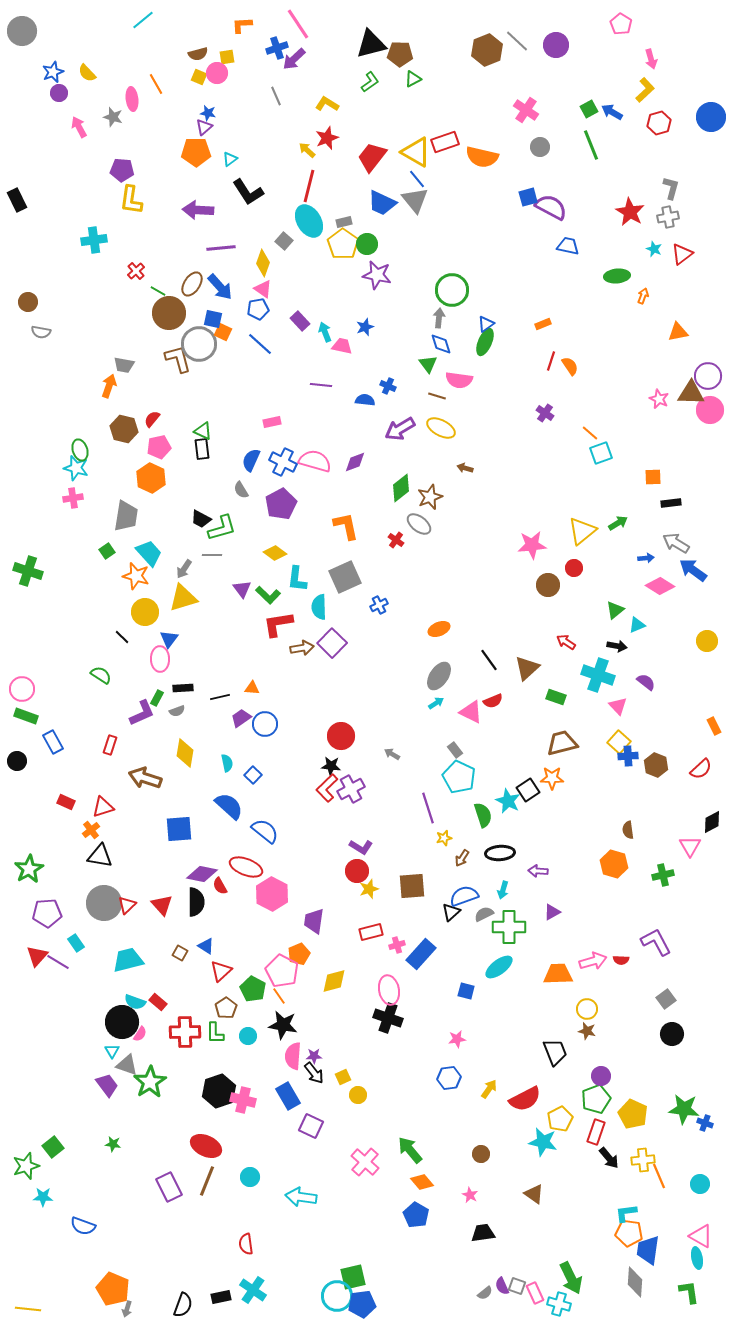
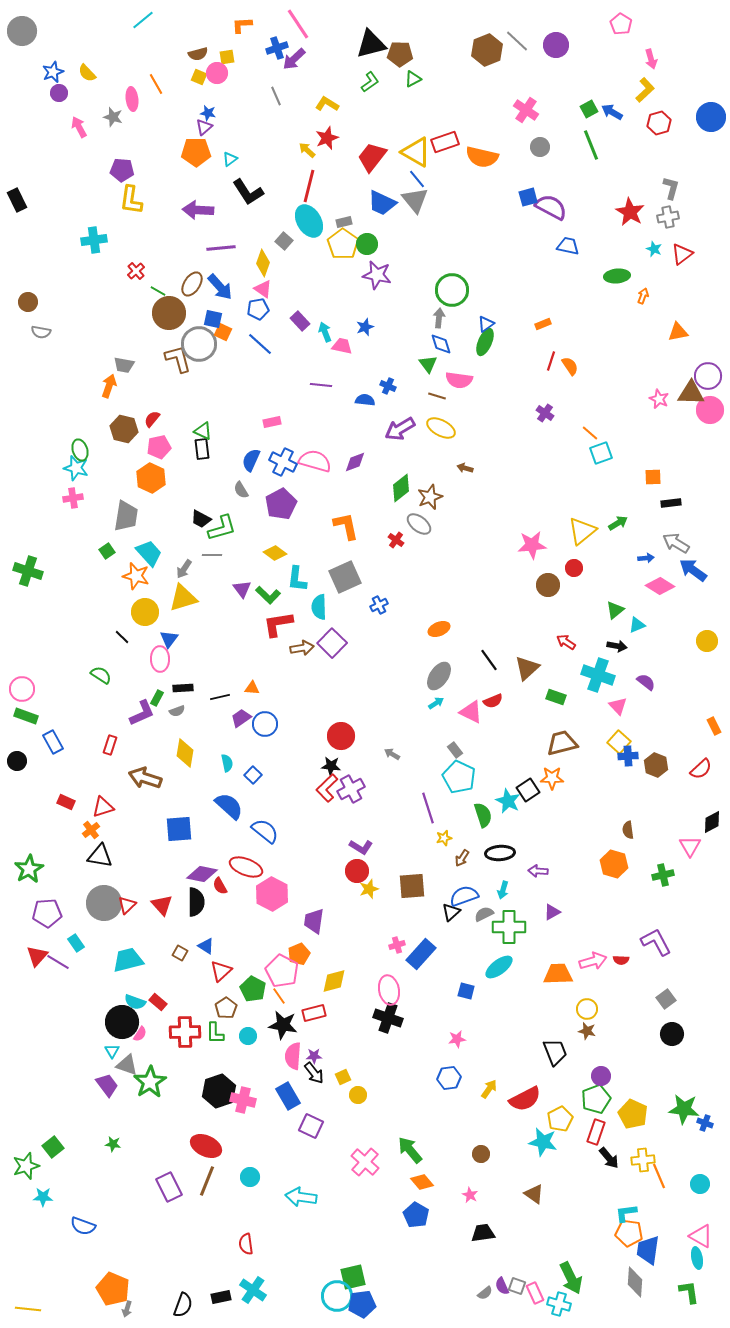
red rectangle at (371, 932): moved 57 px left, 81 px down
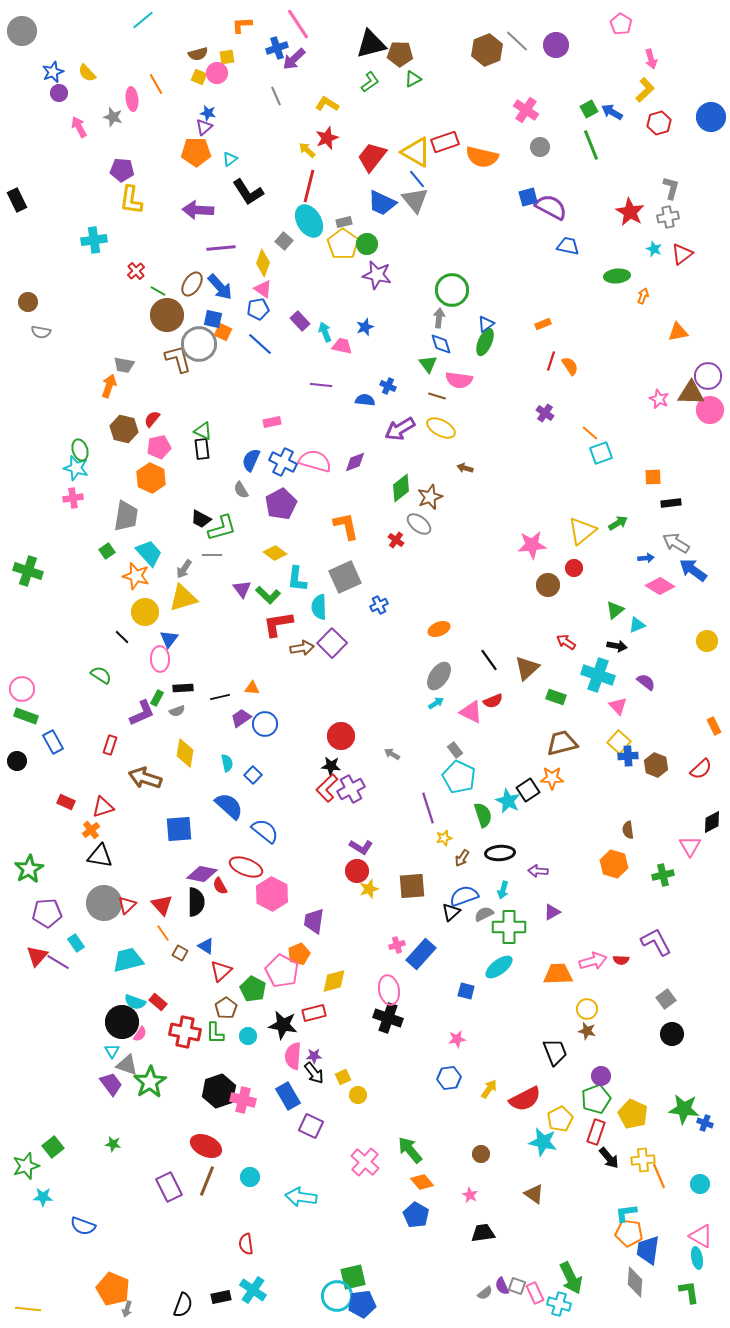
brown circle at (169, 313): moved 2 px left, 2 px down
orange line at (279, 996): moved 116 px left, 63 px up
red cross at (185, 1032): rotated 12 degrees clockwise
purple trapezoid at (107, 1085): moved 4 px right, 1 px up
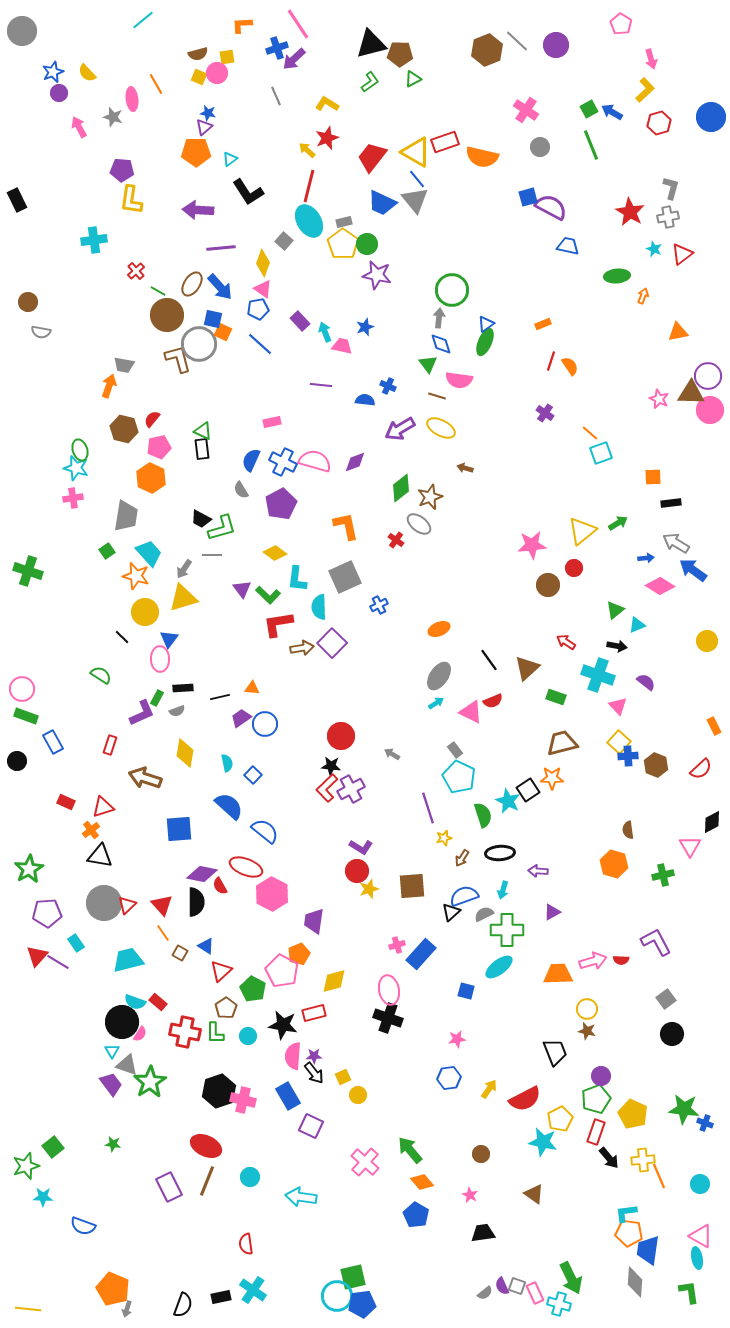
green cross at (509, 927): moved 2 px left, 3 px down
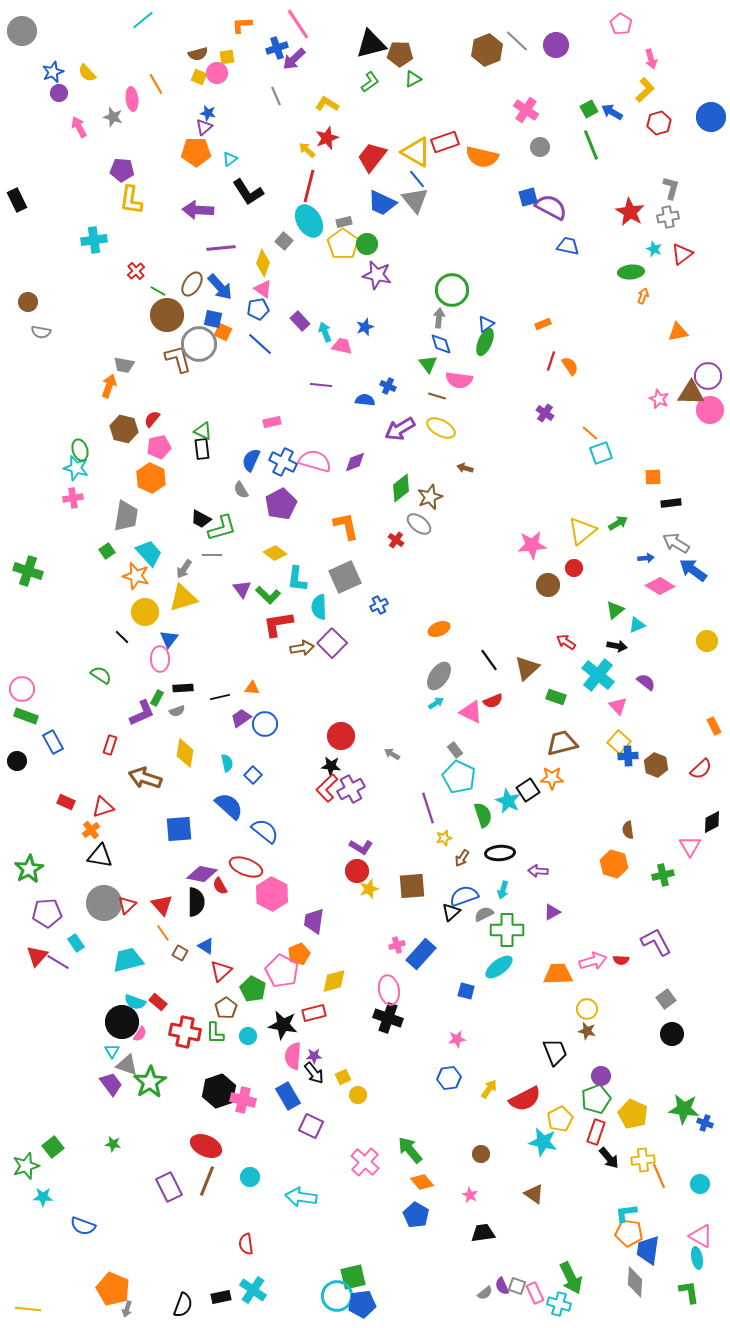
green ellipse at (617, 276): moved 14 px right, 4 px up
cyan cross at (598, 675): rotated 20 degrees clockwise
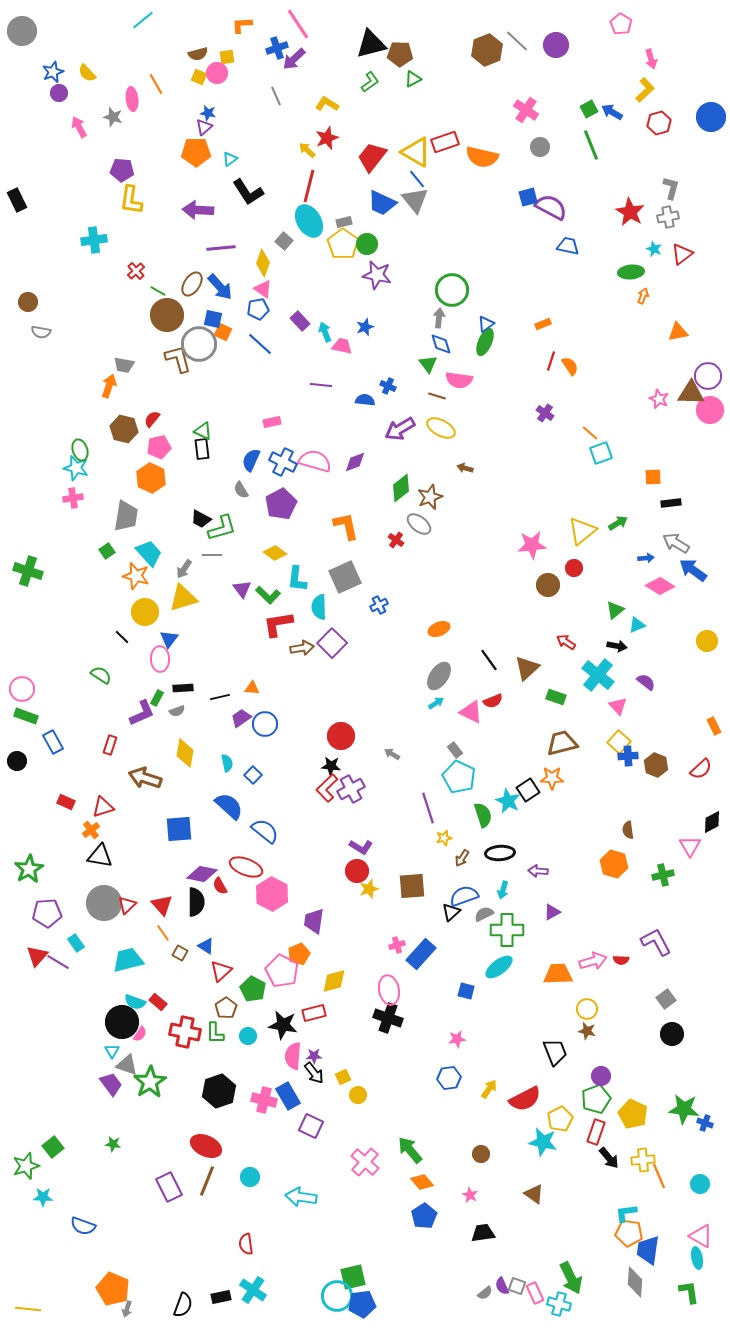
pink cross at (243, 1100): moved 21 px right
blue pentagon at (416, 1215): moved 8 px right, 1 px down; rotated 10 degrees clockwise
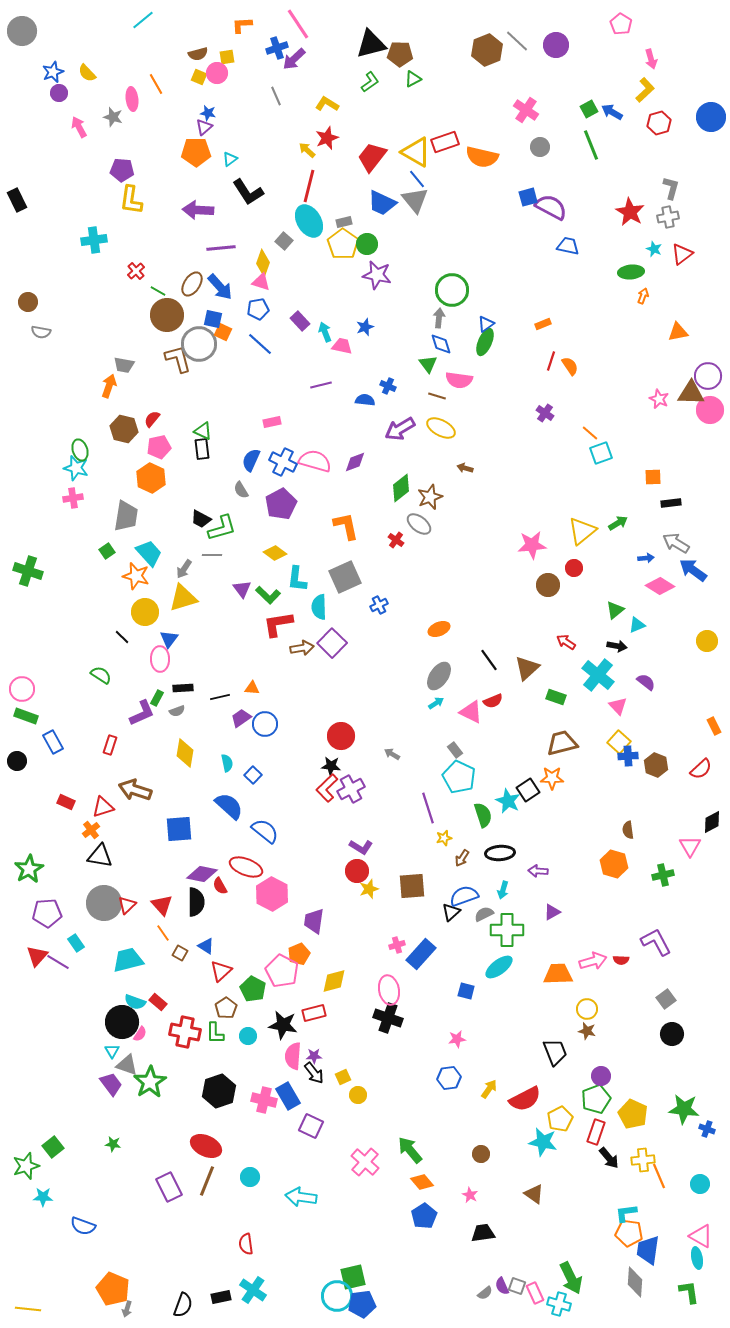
pink triangle at (263, 289): moved 2 px left, 7 px up; rotated 18 degrees counterclockwise
purple line at (321, 385): rotated 20 degrees counterclockwise
brown arrow at (145, 778): moved 10 px left, 12 px down
blue cross at (705, 1123): moved 2 px right, 6 px down
